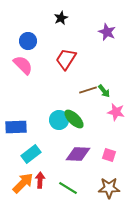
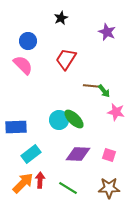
brown line: moved 4 px right, 4 px up; rotated 24 degrees clockwise
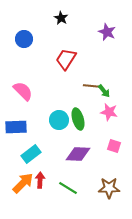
black star: rotated 16 degrees counterclockwise
blue circle: moved 4 px left, 2 px up
pink semicircle: moved 26 px down
pink star: moved 7 px left
green ellipse: moved 4 px right; rotated 30 degrees clockwise
pink square: moved 5 px right, 9 px up
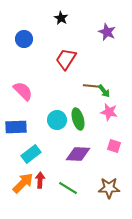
cyan circle: moved 2 px left
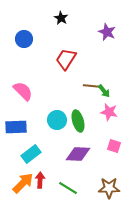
green ellipse: moved 2 px down
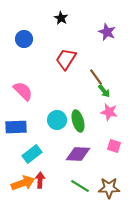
brown line: moved 4 px right, 9 px up; rotated 48 degrees clockwise
cyan rectangle: moved 1 px right
orange arrow: rotated 25 degrees clockwise
green line: moved 12 px right, 2 px up
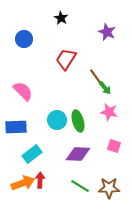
green arrow: moved 1 px right, 3 px up
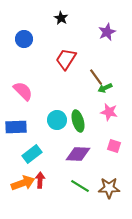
purple star: rotated 24 degrees clockwise
green arrow: rotated 104 degrees clockwise
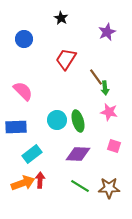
green arrow: rotated 72 degrees counterclockwise
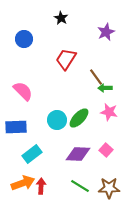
purple star: moved 1 px left
green arrow: rotated 96 degrees clockwise
green ellipse: moved 1 px right, 3 px up; rotated 60 degrees clockwise
pink square: moved 8 px left, 4 px down; rotated 24 degrees clockwise
red arrow: moved 1 px right, 6 px down
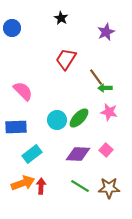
blue circle: moved 12 px left, 11 px up
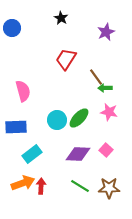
pink semicircle: rotated 30 degrees clockwise
